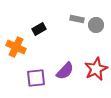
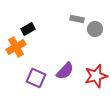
gray circle: moved 1 px left, 4 px down
black rectangle: moved 11 px left
orange cross: rotated 36 degrees clockwise
red star: moved 7 px down; rotated 10 degrees clockwise
purple square: rotated 30 degrees clockwise
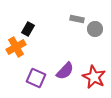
black rectangle: rotated 32 degrees counterclockwise
red star: moved 2 px left, 1 px down; rotated 30 degrees counterclockwise
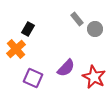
gray rectangle: rotated 40 degrees clockwise
orange cross: moved 2 px down; rotated 12 degrees counterclockwise
purple semicircle: moved 1 px right, 3 px up
purple square: moved 3 px left
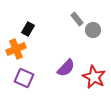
gray circle: moved 2 px left, 1 px down
orange cross: rotated 18 degrees clockwise
purple square: moved 9 px left
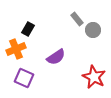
purple semicircle: moved 10 px left, 11 px up; rotated 12 degrees clockwise
